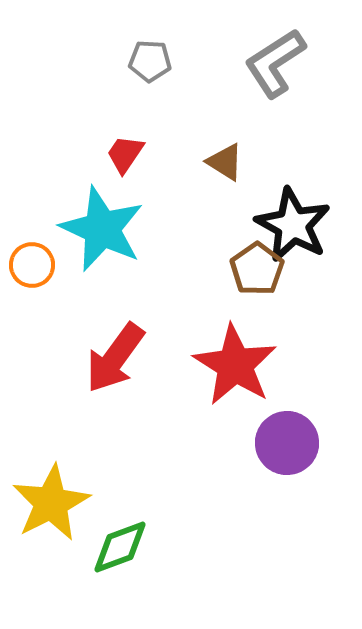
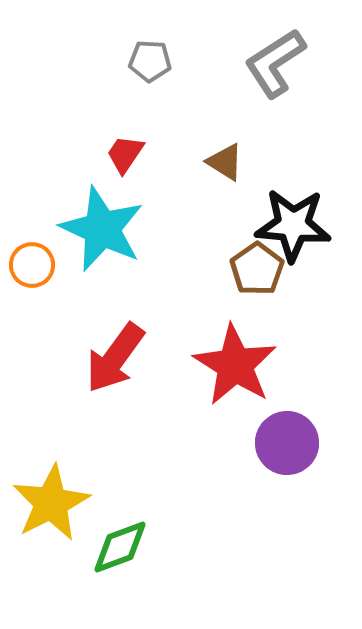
black star: rotated 24 degrees counterclockwise
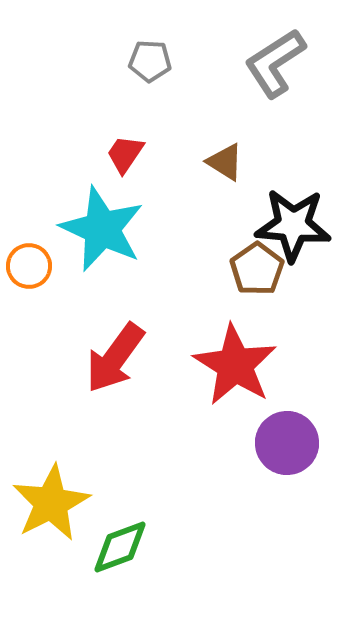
orange circle: moved 3 px left, 1 px down
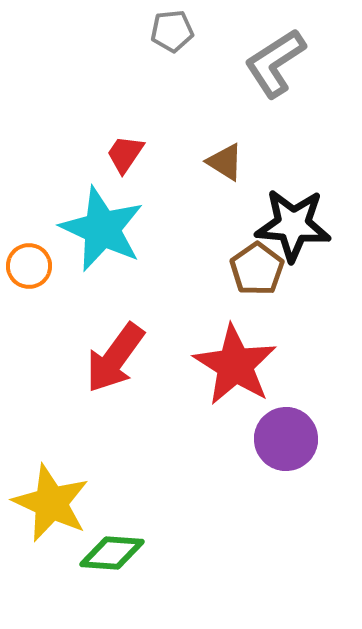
gray pentagon: moved 22 px right, 30 px up; rotated 9 degrees counterclockwise
purple circle: moved 1 px left, 4 px up
yellow star: rotated 20 degrees counterclockwise
green diamond: moved 8 px left, 6 px down; rotated 24 degrees clockwise
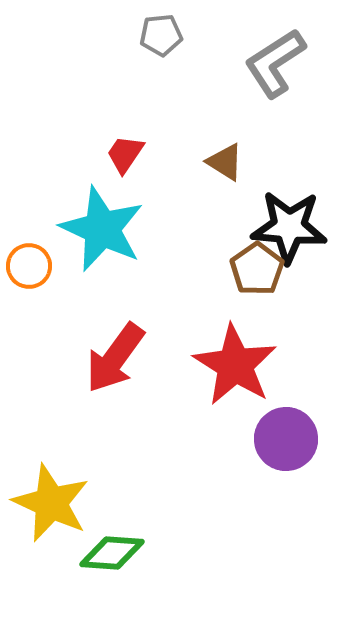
gray pentagon: moved 11 px left, 4 px down
black star: moved 4 px left, 2 px down
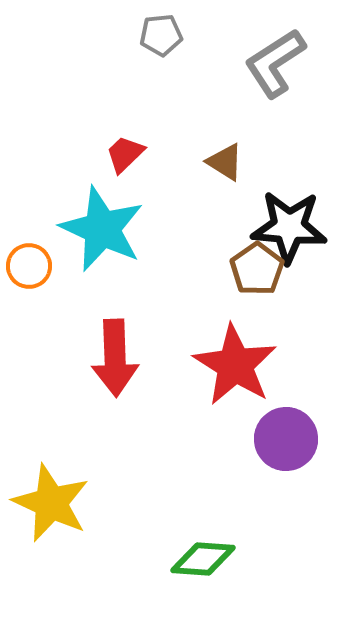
red trapezoid: rotated 12 degrees clockwise
red arrow: rotated 38 degrees counterclockwise
green diamond: moved 91 px right, 6 px down
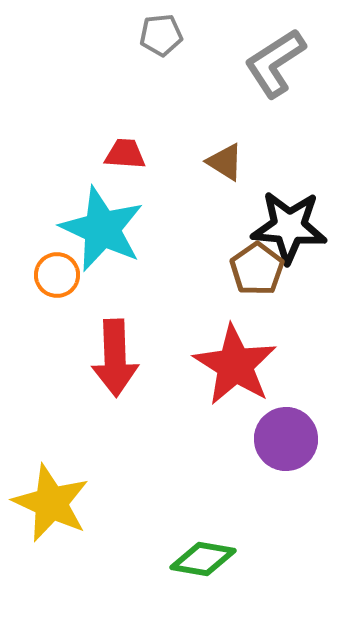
red trapezoid: rotated 48 degrees clockwise
orange circle: moved 28 px right, 9 px down
green diamond: rotated 6 degrees clockwise
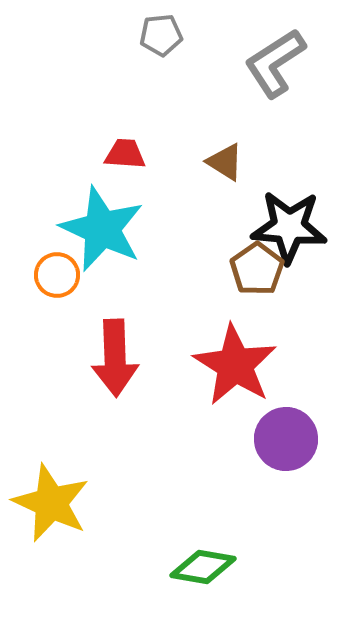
green diamond: moved 8 px down
